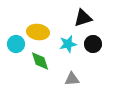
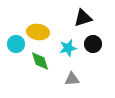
cyan star: moved 4 px down
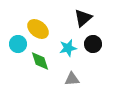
black triangle: rotated 24 degrees counterclockwise
yellow ellipse: moved 3 px up; rotated 30 degrees clockwise
cyan circle: moved 2 px right
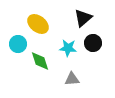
yellow ellipse: moved 5 px up
black circle: moved 1 px up
cyan star: rotated 18 degrees clockwise
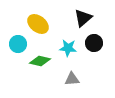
black circle: moved 1 px right
green diamond: rotated 60 degrees counterclockwise
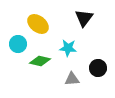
black triangle: moved 1 px right; rotated 12 degrees counterclockwise
black circle: moved 4 px right, 25 px down
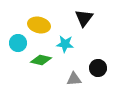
yellow ellipse: moved 1 px right, 1 px down; rotated 25 degrees counterclockwise
cyan circle: moved 1 px up
cyan star: moved 3 px left, 4 px up
green diamond: moved 1 px right, 1 px up
gray triangle: moved 2 px right
